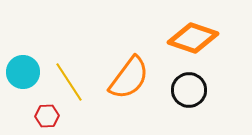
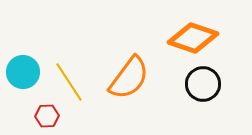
black circle: moved 14 px right, 6 px up
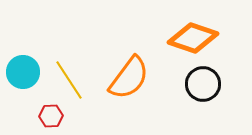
yellow line: moved 2 px up
red hexagon: moved 4 px right
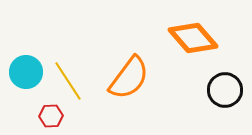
orange diamond: rotated 30 degrees clockwise
cyan circle: moved 3 px right
yellow line: moved 1 px left, 1 px down
black circle: moved 22 px right, 6 px down
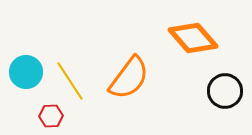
yellow line: moved 2 px right
black circle: moved 1 px down
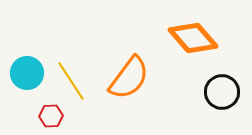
cyan circle: moved 1 px right, 1 px down
yellow line: moved 1 px right
black circle: moved 3 px left, 1 px down
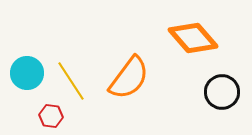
red hexagon: rotated 10 degrees clockwise
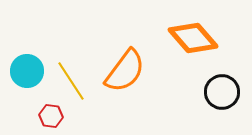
cyan circle: moved 2 px up
orange semicircle: moved 4 px left, 7 px up
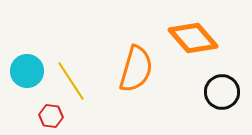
orange semicircle: moved 11 px right, 2 px up; rotated 21 degrees counterclockwise
